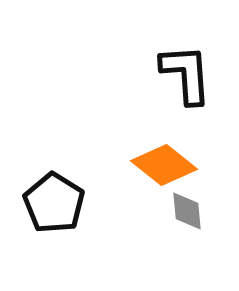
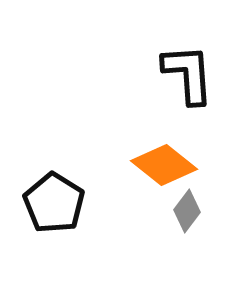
black L-shape: moved 2 px right
gray diamond: rotated 42 degrees clockwise
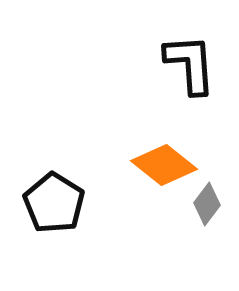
black L-shape: moved 2 px right, 10 px up
gray diamond: moved 20 px right, 7 px up
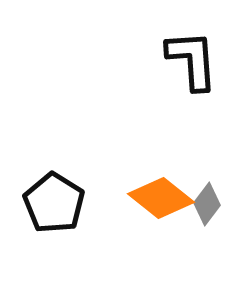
black L-shape: moved 2 px right, 4 px up
orange diamond: moved 3 px left, 33 px down
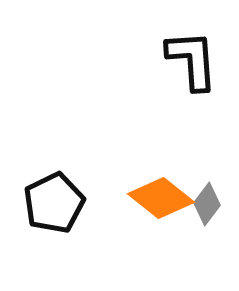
black pentagon: rotated 14 degrees clockwise
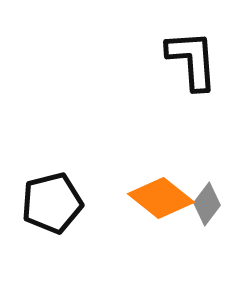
black pentagon: moved 2 px left; rotated 12 degrees clockwise
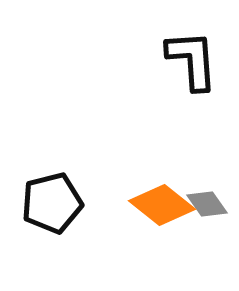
orange diamond: moved 1 px right, 7 px down
gray diamond: rotated 72 degrees counterclockwise
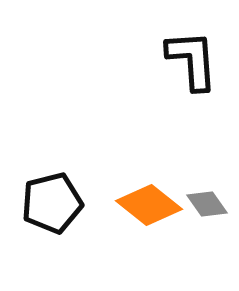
orange diamond: moved 13 px left
